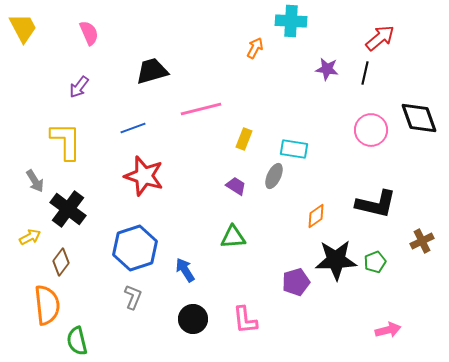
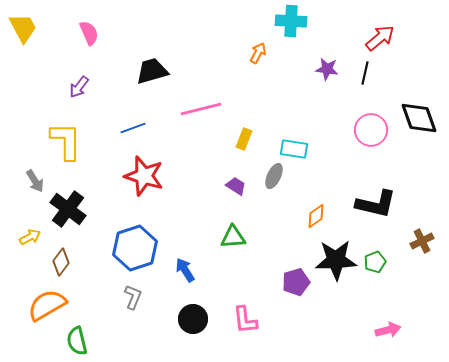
orange arrow: moved 3 px right, 5 px down
orange semicircle: rotated 114 degrees counterclockwise
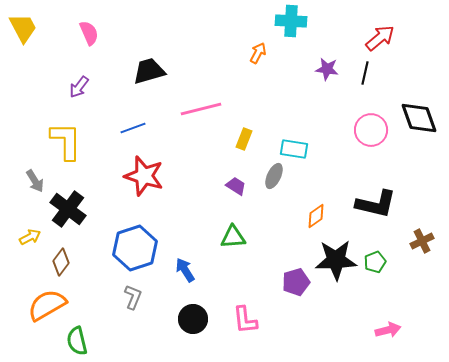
black trapezoid: moved 3 px left
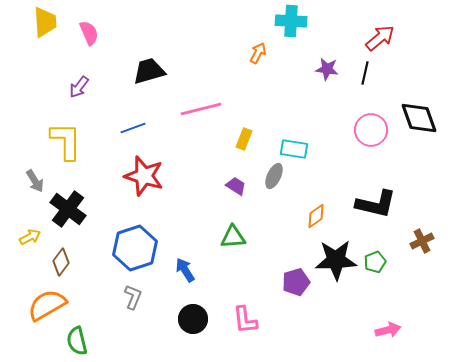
yellow trapezoid: moved 22 px right, 6 px up; rotated 24 degrees clockwise
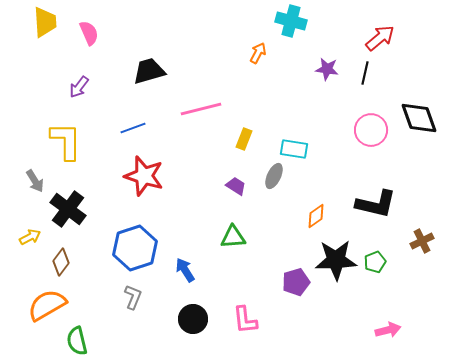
cyan cross: rotated 12 degrees clockwise
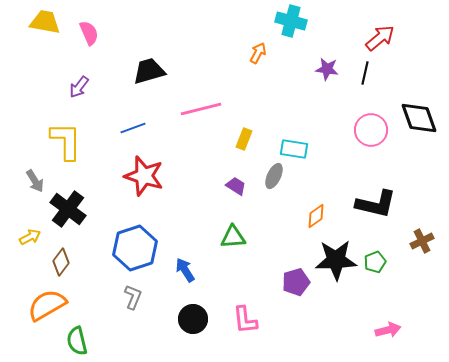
yellow trapezoid: rotated 76 degrees counterclockwise
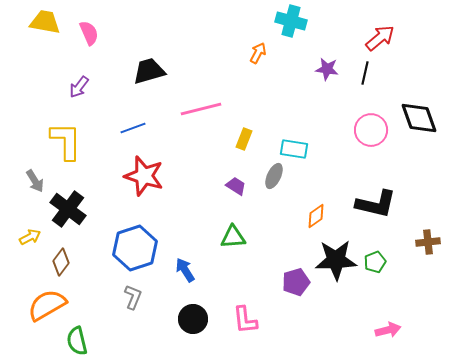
brown cross: moved 6 px right, 1 px down; rotated 20 degrees clockwise
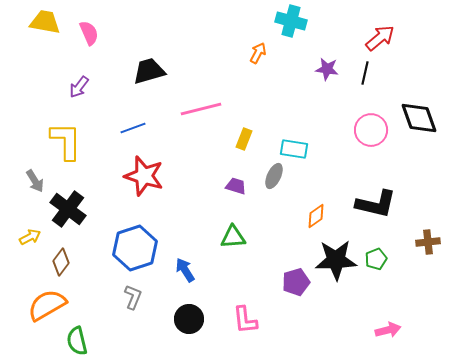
purple trapezoid: rotated 15 degrees counterclockwise
green pentagon: moved 1 px right, 3 px up
black circle: moved 4 px left
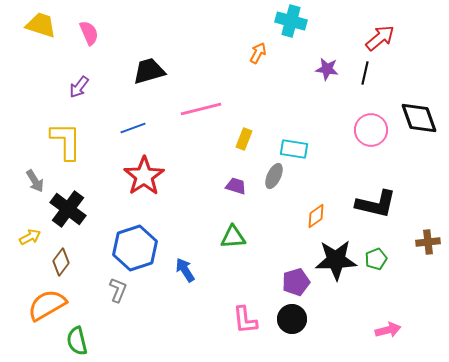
yellow trapezoid: moved 4 px left, 3 px down; rotated 8 degrees clockwise
red star: rotated 21 degrees clockwise
gray L-shape: moved 15 px left, 7 px up
black circle: moved 103 px right
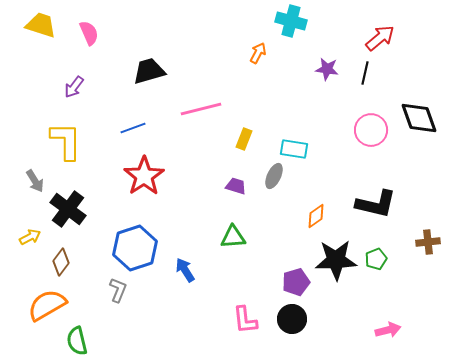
purple arrow: moved 5 px left
